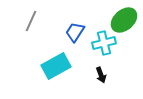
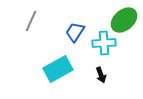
cyan cross: rotated 10 degrees clockwise
cyan rectangle: moved 2 px right, 3 px down
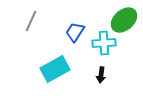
cyan rectangle: moved 3 px left
black arrow: rotated 28 degrees clockwise
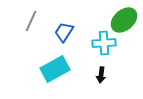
blue trapezoid: moved 11 px left
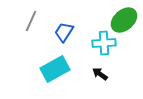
black arrow: moved 1 px left, 1 px up; rotated 119 degrees clockwise
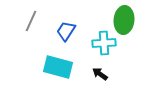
green ellipse: rotated 44 degrees counterclockwise
blue trapezoid: moved 2 px right, 1 px up
cyan rectangle: moved 3 px right, 2 px up; rotated 44 degrees clockwise
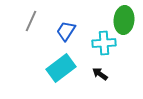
cyan rectangle: moved 3 px right, 1 px down; rotated 52 degrees counterclockwise
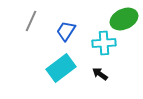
green ellipse: moved 1 px up; rotated 60 degrees clockwise
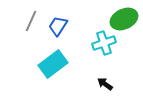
blue trapezoid: moved 8 px left, 5 px up
cyan cross: rotated 15 degrees counterclockwise
cyan rectangle: moved 8 px left, 4 px up
black arrow: moved 5 px right, 10 px down
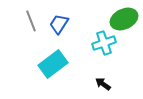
gray line: rotated 45 degrees counterclockwise
blue trapezoid: moved 1 px right, 2 px up
black arrow: moved 2 px left
